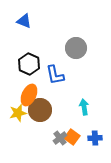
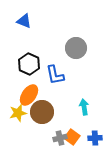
orange ellipse: rotated 10 degrees clockwise
brown circle: moved 2 px right, 2 px down
gray cross: rotated 24 degrees clockwise
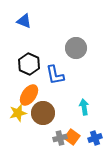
brown circle: moved 1 px right, 1 px down
blue cross: rotated 16 degrees counterclockwise
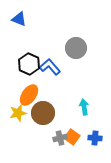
blue triangle: moved 5 px left, 2 px up
blue L-shape: moved 5 px left, 8 px up; rotated 150 degrees clockwise
blue cross: rotated 24 degrees clockwise
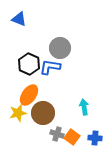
gray circle: moved 16 px left
blue L-shape: rotated 40 degrees counterclockwise
gray cross: moved 3 px left, 4 px up; rotated 32 degrees clockwise
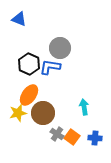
gray cross: rotated 16 degrees clockwise
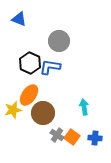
gray circle: moved 1 px left, 7 px up
black hexagon: moved 1 px right, 1 px up
yellow star: moved 5 px left, 3 px up
gray cross: moved 1 px down
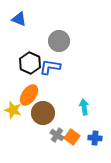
yellow star: rotated 30 degrees clockwise
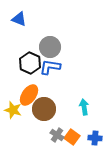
gray circle: moved 9 px left, 6 px down
brown circle: moved 1 px right, 4 px up
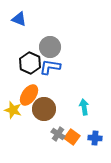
gray cross: moved 1 px right, 1 px up
